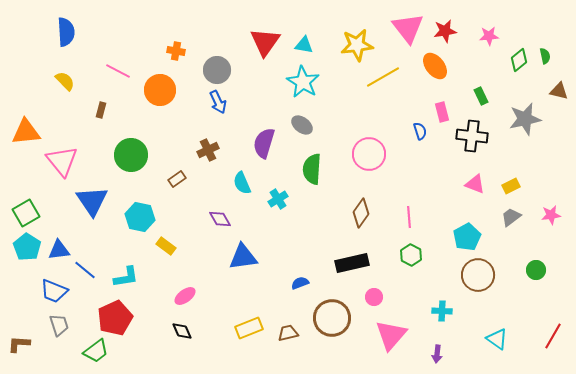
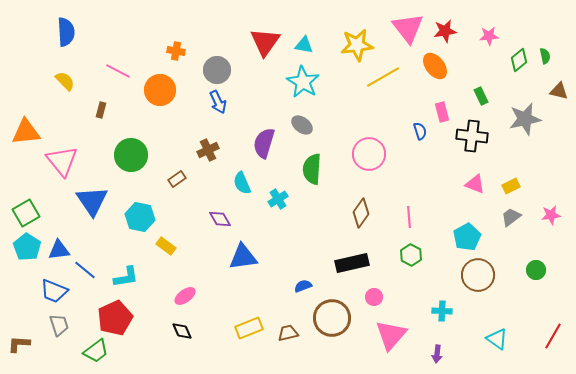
blue semicircle at (300, 283): moved 3 px right, 3 px down
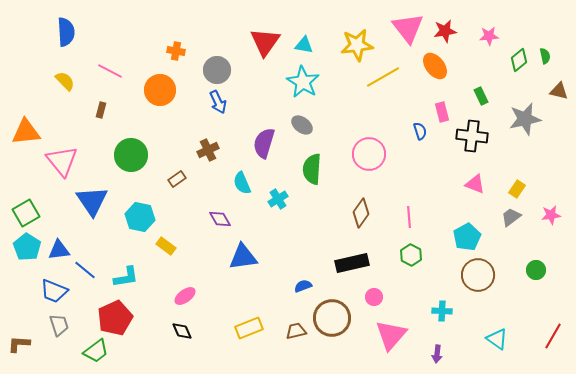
pink line at (118, 71): moved 8 px left
yellow rectangle at (511, 186): moved 6 px right, 3 px down; rotated 30 degrees counterclockwise
brown trapezoid at (288, 333): moved 8 px right, 2 px up
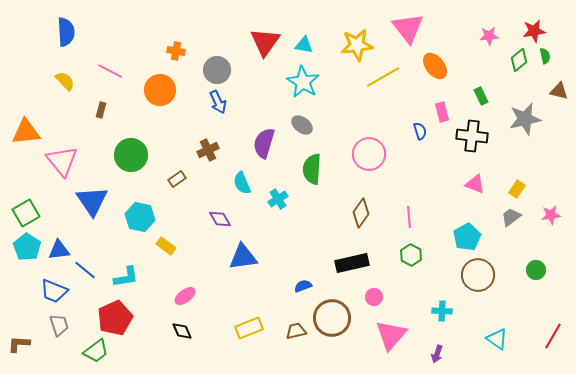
red star at (445, 31): moved 89 px right
purple arrow at (437, 354): rotated 12 degrees clockwise
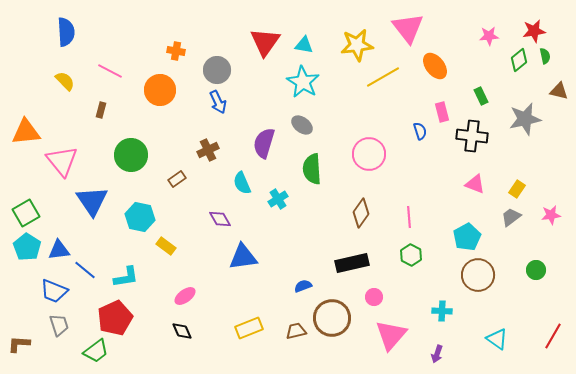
green semicircle at (312, 169): rotated 8 degrees counterclockwise
